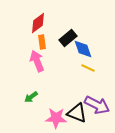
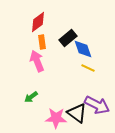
red diamond: moved 1 px up
black triangle: rotated 15 degrees clockwise
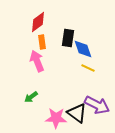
black rectangle: rotated 42 degrees counterclockwise
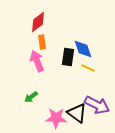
black rectangle: moved 19 px down
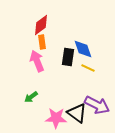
red diamond: moved 3 px right, 3 px down
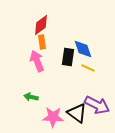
green arrow: rotated 48 degrees clockwise
pink star: moved 3 px left, 1 px up
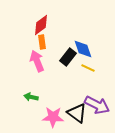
black rectangle: rotated 30 degrees clockwise
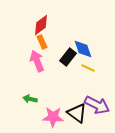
orange rectangle: rotated 16 degrees counterclockwise
green arrow: moved 1 px left, 2 px down
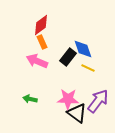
pink arrow: rotated 45 degrees counterclockwise
purple arrow: moved 1 px right, 4 px up; rotated 80 degrees counterclockwise
pink star: moved 15 px right, 18 px up
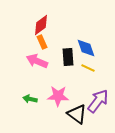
blue diamond: moved 3 px right, 1 px up
black rectangle: rotated 42 degrees counterclockwise
pink star: moved 10 px left, 3 px up
black triangle: moved 1 px down
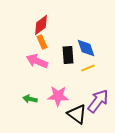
black rectangle: moved 2 px up
yellow line: rotated 48 degrees counterclockwise
